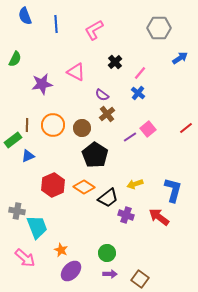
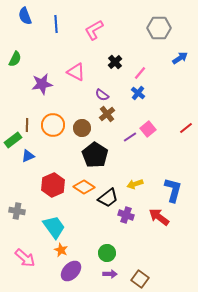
cyan trapezoid: moved 17 px right; rotated 15 degrees counterclockwise
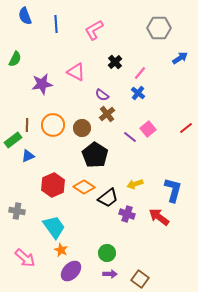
purple line: rotated 72 degrees clockwise
purple cross: moved 1 px right, 1 px up
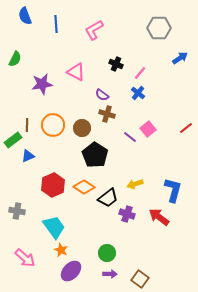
black cross: moved 1 px right, 2 px down; rotated 24 degrees counterclockwise
brown cross: rotated 35 degrees counterclockwise
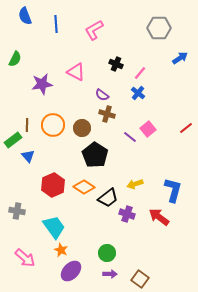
blue triangle: rotated 48 degrees counterclockwise
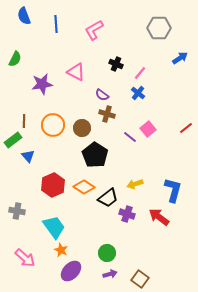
blue semicircle: moved 1 px left
brown line: moved 3 px left, 4 px up
purple arrow: rotated 16 degrees counterclockwise
